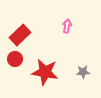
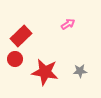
pink arrow: moved 1 px right, 2 px up; rotated 48 degrees clockwise
red rectangle: moved 1 px right, 1 px down
gray star: moved 3 px left, 1 px up
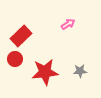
red star: rotated 16 degrees counterclockwise
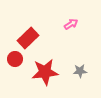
pink arrow: moved 3 px right
red rectangle: moved 7 px right, 2 px down
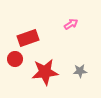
red rectangle: rotated 25 degrees clockwise
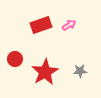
pink arrow: moved 2 px left, 1 px down
red rectangle: moved 13 px right, 13 px up
red star: rotated 24 degrees counterclockwise
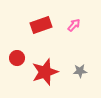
pink arrow: moved 5 px right; rotated 16 degrees counterclockwise
red circle: moved 2 px right, 1 px up
red star: rotated 12 degrees clockwise
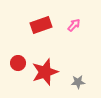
red circle: moved 1 px right, 5 px down
gray star: moved 2 px left, 11 px down
